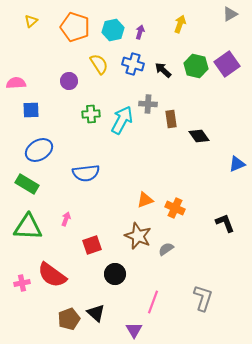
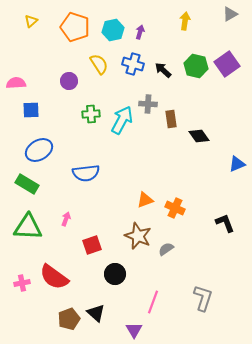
yellow arrow: moved 5 px right, 3 px up; rotated 12 degrees counterclockwise
red semicircle: moved 2 px right, 2 px down
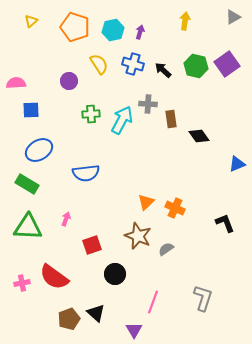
gray triangle: moved 3 px right, 3 px down
orange triangle: moved 1 px right, 2 px down; rotated 24 degrees counterclockwise
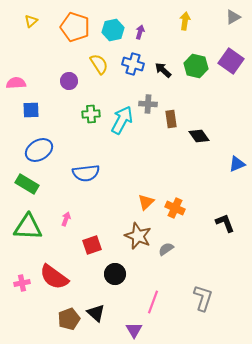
purple square: moved 4 px right, 3 px up; rotated 20 degrees counterclockwise
